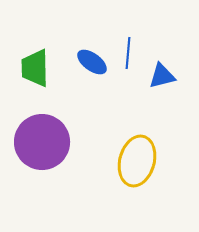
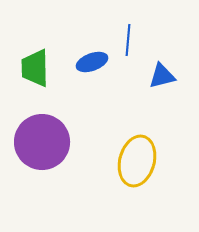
blue line: moved 13 px up
blue ellipse: rotated 56 degrees counterclockwise
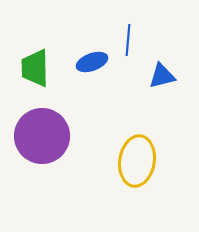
purple circle: moved 6 px up
yellow ellipse: rotated 6 degrees counterclockwise
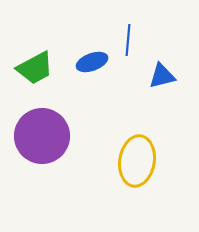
green trapezoid: rotated 117 degrees counterclockwise
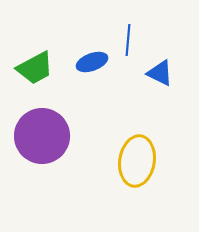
blue triangle: moved 2 px left, 3 px up; rotated 40 degrees clockwise
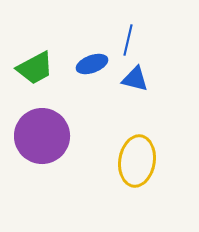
blue line: rotated 8 degrees clockwise
blue ellipse: moved 2 px down
blue triangle: moved 25 px left, 6 px down; rotated 12 degrees counterclockwise
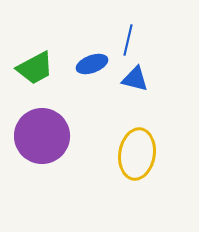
yellow ellipse: moved 7 px up
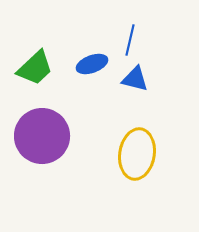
blue line: moved 2 px right
green trapezoid: rotated 15 degrees counterclockwise
